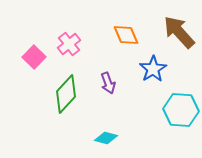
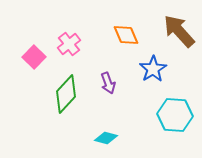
brown arrow: moved 1 px up
cyan hexagon: moved 6 px left, 5 px down
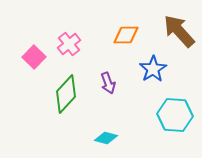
orange diamond: rotated 68 degrees counterclockwise
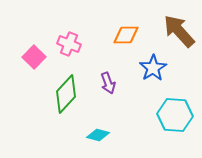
pink cross: rotated 30 degrees counterclockwise
blue star: moved 1 px up
cyan diamond: moved 8 px left, 3 px up
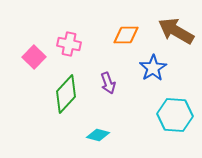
brown arrow: moved 3 px left; rotated 18 degrees counterclockwise
pink cross: rotated 10 degrees counterclockwise
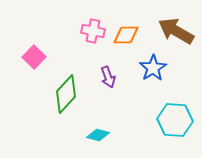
pink cross: moved 24 px right, 13 px up
purple arrow: moved 6 px up
cyan hexagon: moved 5 px down
